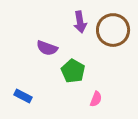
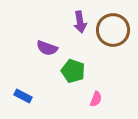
green pentagon: rotated 10 degrees counterclockwise
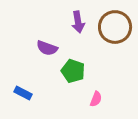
purple arrow: moved 2 px left
brown circle: moved 2 px right, 3 px up
blue rectangle: moved 3 px up
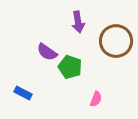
brown circle: moved 1 px right, 14 px down
purple semicircle: moved 4 px down; rotated 15 degrees clockwise
green pentagon: moved 3 px left, 4 px up
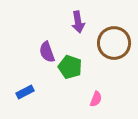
brown circle: moved 2 px left, 2 px down
purple semicircle: rotated 35 degrees clockwise
blue rectangle: moved 2 px right, 1 px up; rotated 54 degrees counterclockwise
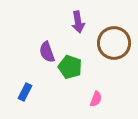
blue rectangle: rotated 36 degrees counterclockwise
